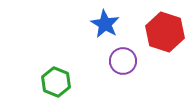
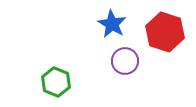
blue star: moved 7 px right
purple circle: moved 2 px right
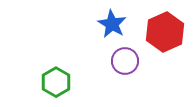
red hexagon: rotated 18 degrees clockwise
green hexagon: rotated 8 degrees clockwise
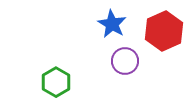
red hexagon: moved 1 px left, 1 px up
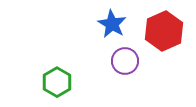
green hexagon: moved 1 px right
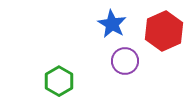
green hexagon: moved 2 px right, 1 px up
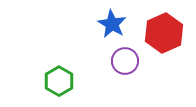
red hexagon: moved 2 px down
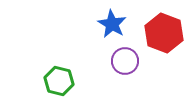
red hexagon: rotated 15 degrees counterclockwise
green hexagon: rotated 16 degrees counterclockwise
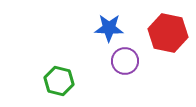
blue star: moved 3 px left, 4 px down; rotated 28 degrees counterclockwise
red hexagon: moved 4 px right; rotated 9 degrees counterclockwise
